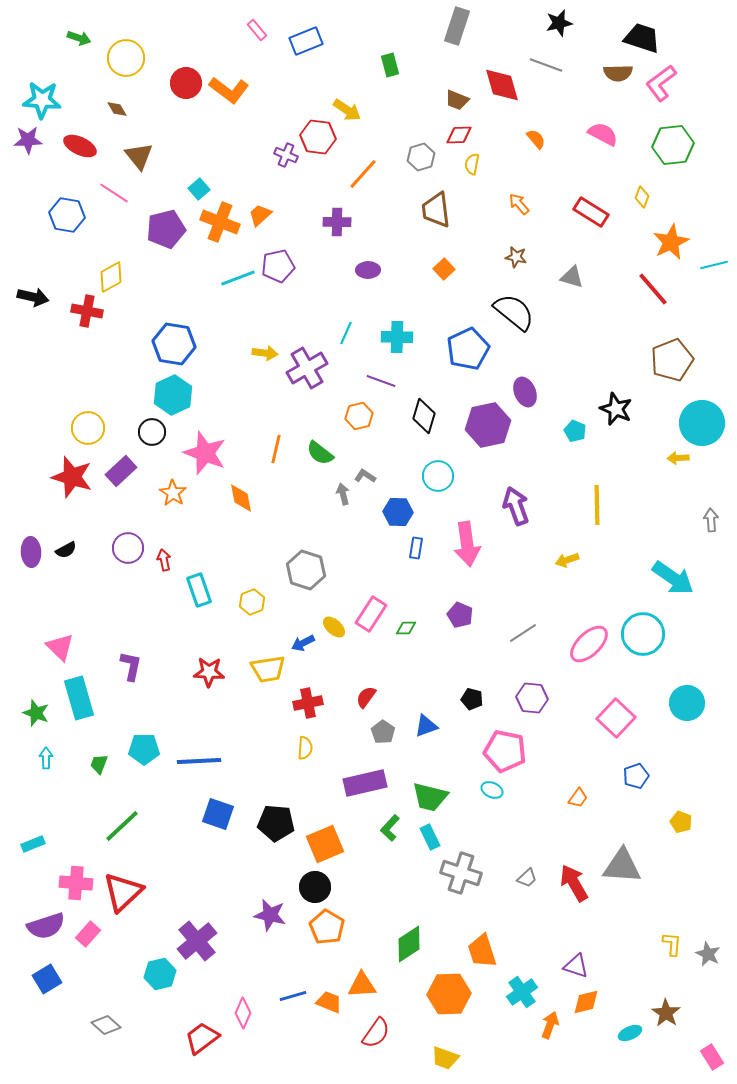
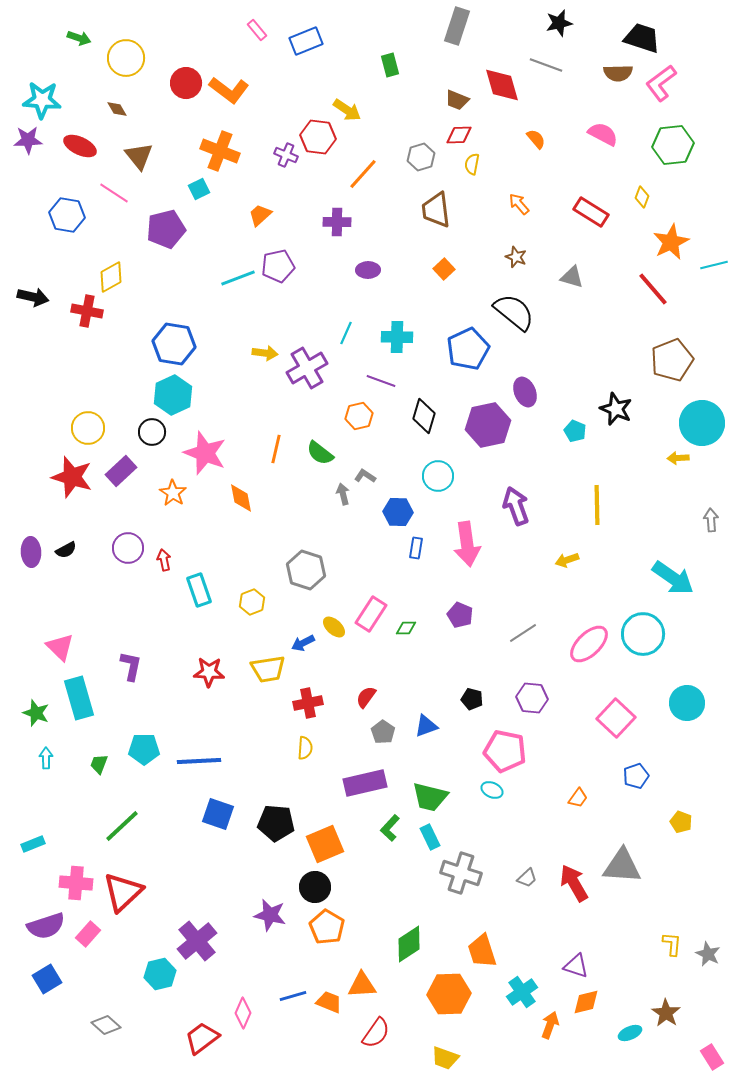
cyan square at (199, 189): rotated 15 degrees clockwise
orange cross at (220, 222): moved 71 px up
brown star at (516, 257): rotated 10 degrees clockwise
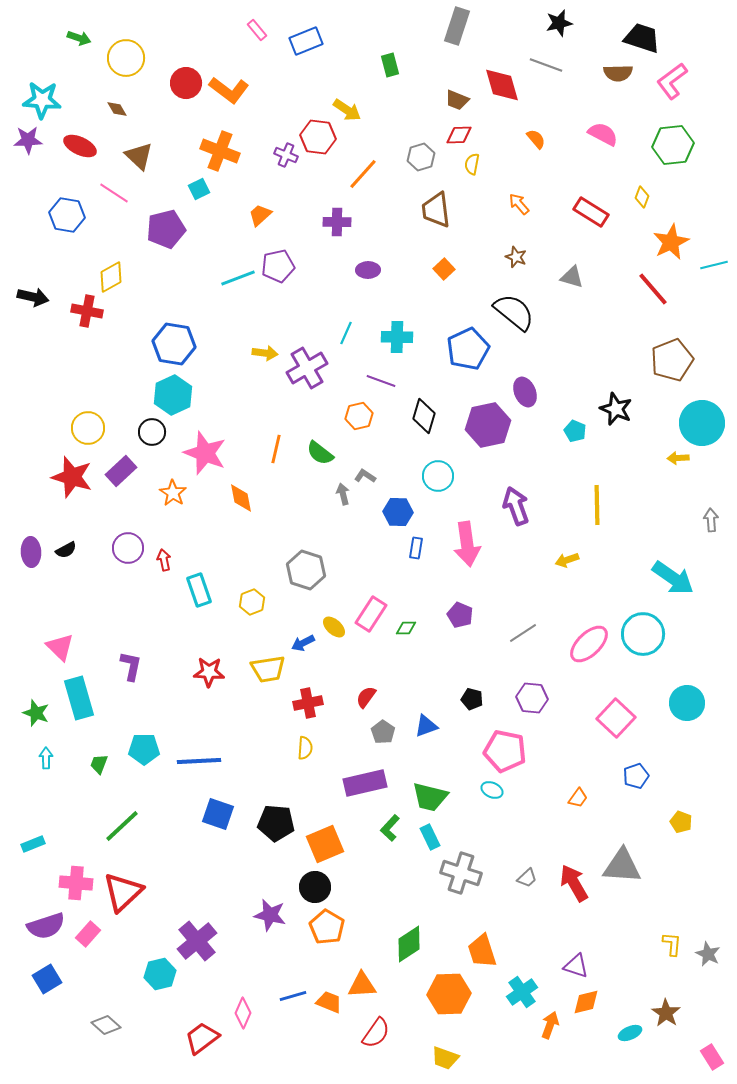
pink L-shape at (661, 83): moved 11 px right, 2 px up
brown triangle at (139, 156): rotated 8 degrees counterclockwise
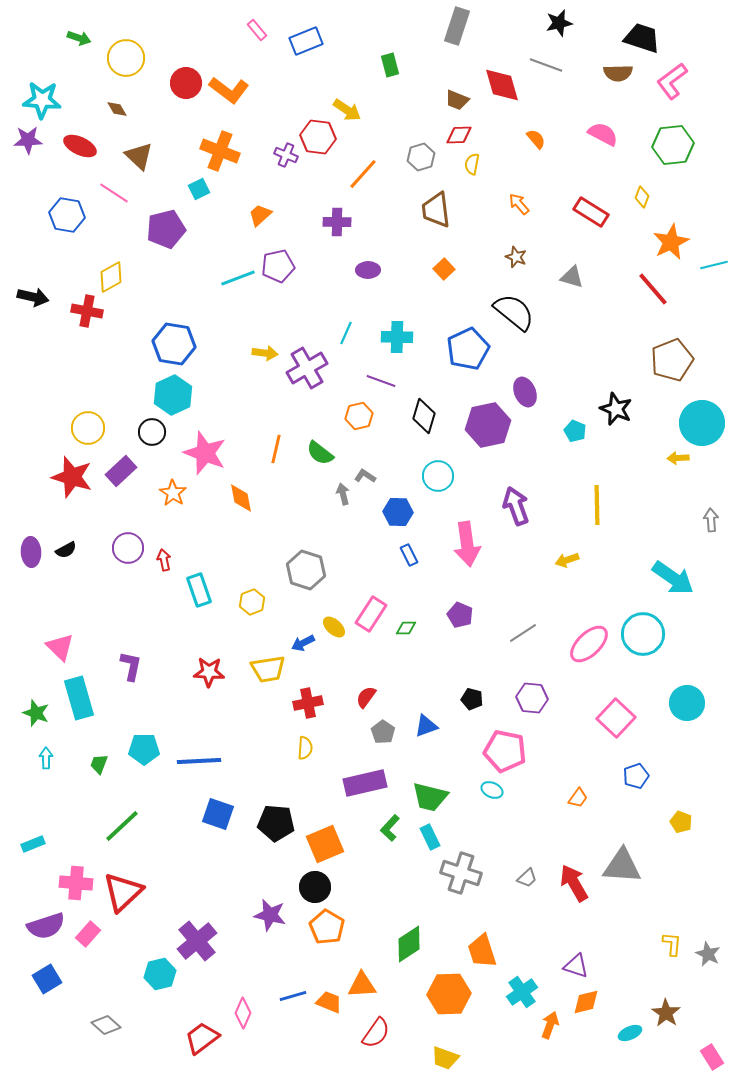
blue rectangle at (416, 548): moved 7 px left, 7 px down; rotated 35 degrees counterclockwise
